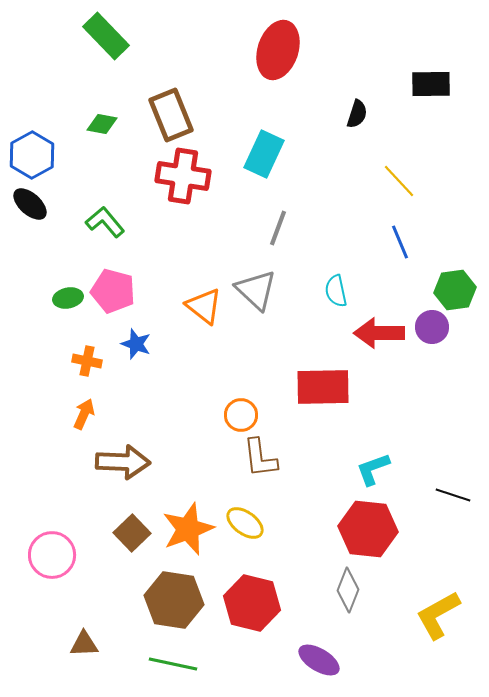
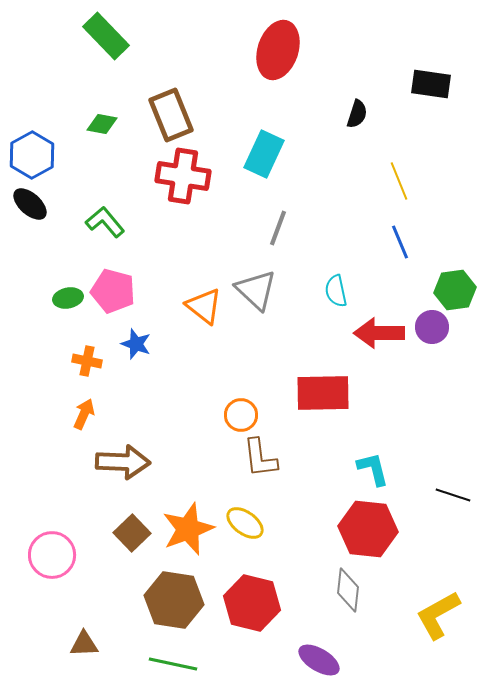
black rectangle at (431, 84): rotated 9 degrees clockwise
yellow line at (399, 181): rotated 21 degrees clockwise
red rectangle at (323, 387): moved 6 px down
cyan L-shape at (373, 469): rotated 96 degrees clockwise
gray diamond at (348, 590): rotated 15 degrees counterclockwise
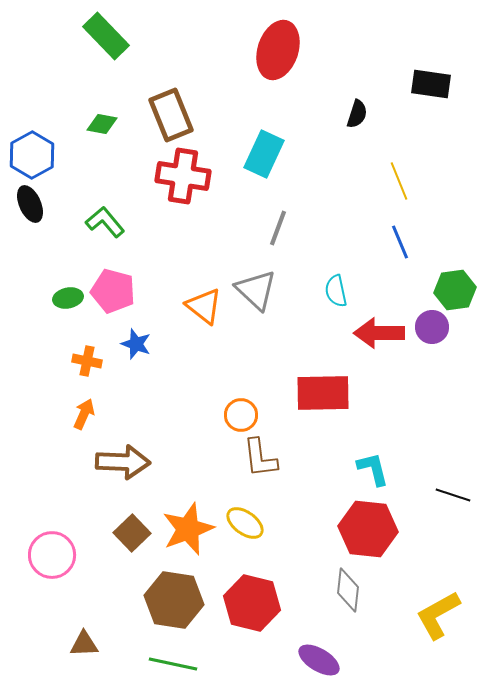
black ellipse at (30, 204): rotated 24 degrees clockwise
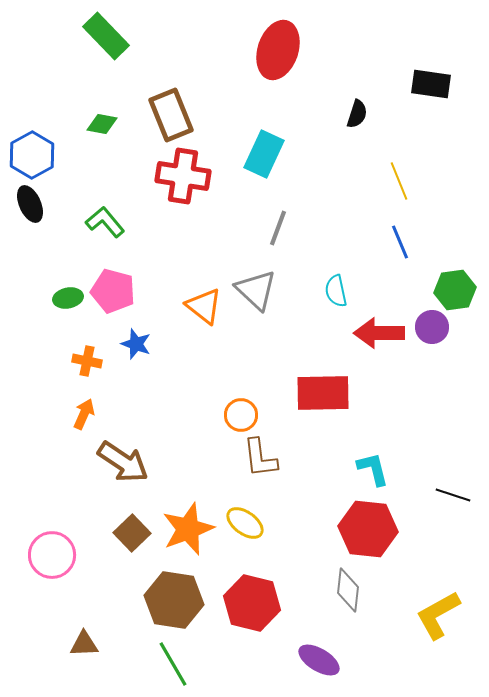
brown arrow at (123, 462): rotated 32 degrees clockwise
green line at (173, 664): rotated 48 degrees clockwise
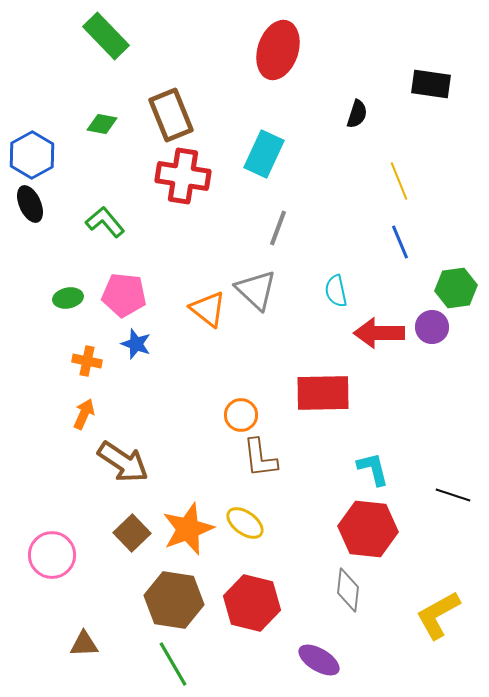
green hexagon at (455, 290): moved 1 px right, 2 px up
pink pentagon at (113, 291): moved 11 px right, 4 px down; rotated 9 degrees counterclockwise
orange triangle at (204, 306): moved 4 px right, 3 px down
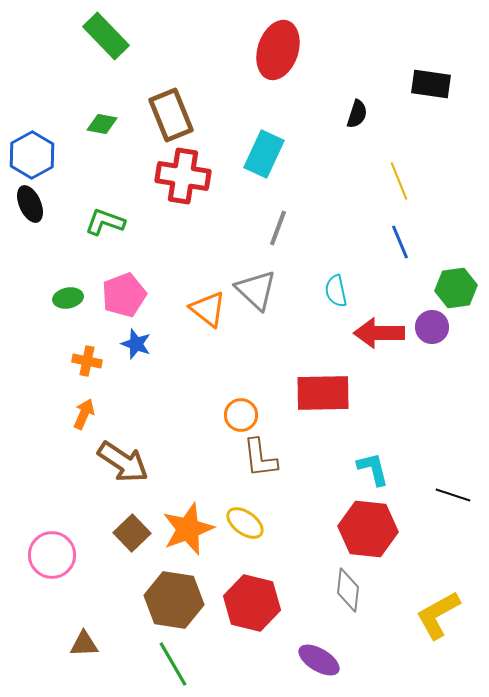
green L-shape at (105, 222): rotated 30 degrees counterclockwise
pink pentagon at (124, 295): rotated 27 degrees counterclockwise
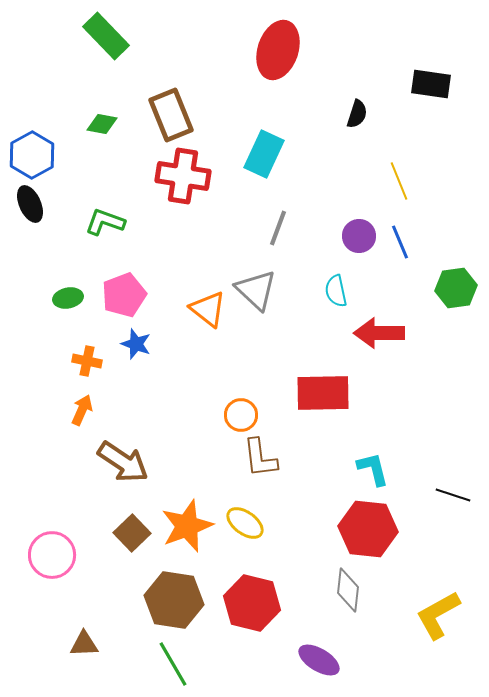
purple circle at (432, 327): moved 73 px left, 91 px up
orange arrow at (84, 414): moved 2 px left, 4 px up
orange star at (188, 529): moved 1 px left, 3 px up
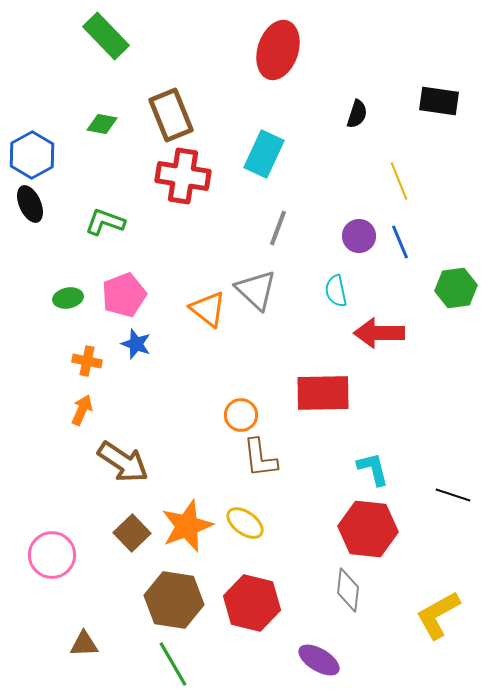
black rectangle at (431, 84): moved 8 px right, 17 px down
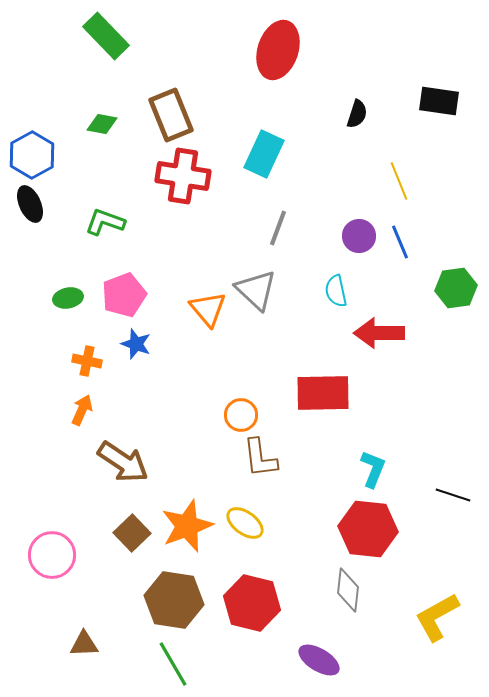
orange triangle at (208, 309): rotated 12 degrees clockwise
cyan L-shape at (373, 469): rotated 36 degrees clockwise
yellow L-shape at (438, 615): moved 1 px left, 2 px down
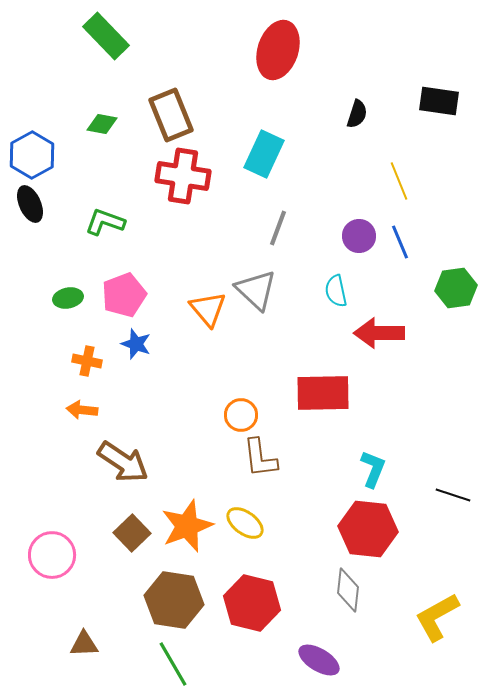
orange arrow at (82, 410): rotated 108 degrees counterclockwise
